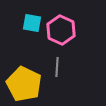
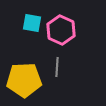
yellow pentagon: moved 4 px up; rotated 28 degrees counterclockwise
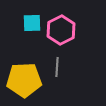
cyan square: rotated 12 degrees counterclockwise
pink hexagon: rotated 8 degrees clockwise
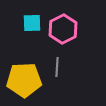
pink hexagon: moved 2 px right, 1 px up
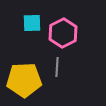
pink hexagon: moved 4 px down
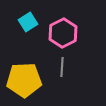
cyan square: moved 4 px left, 1 px up; rotated 30 degrees counterclockwise
gray line: moved 5 px right
